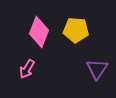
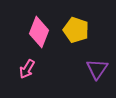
yellow pentagon: rotated 15 degrees clockwise
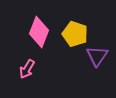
yellow pentagon: moved 1 px left, 4 px down
purple triangle: moved 13 px up
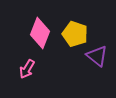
pink diamond: moved 1 px right, 1 px down
purple triangle: rotated 25 degrees counterclockwise
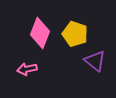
purple triangle: moved 2 px left, 5 px down
pink arrow: rotated 48 degrees clockwise
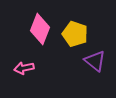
pink diamond: moved 4 px up
pink arrow: moved 3 px left, 1 px up
